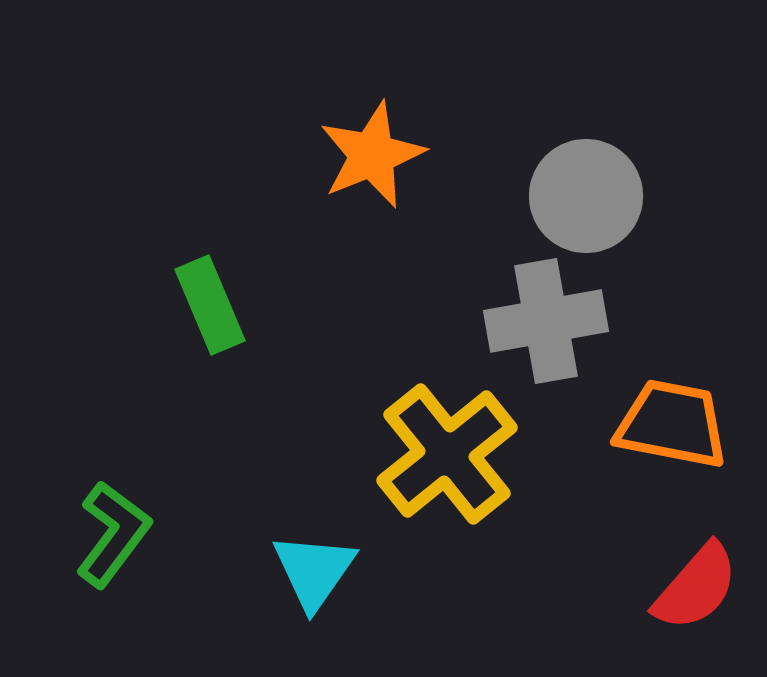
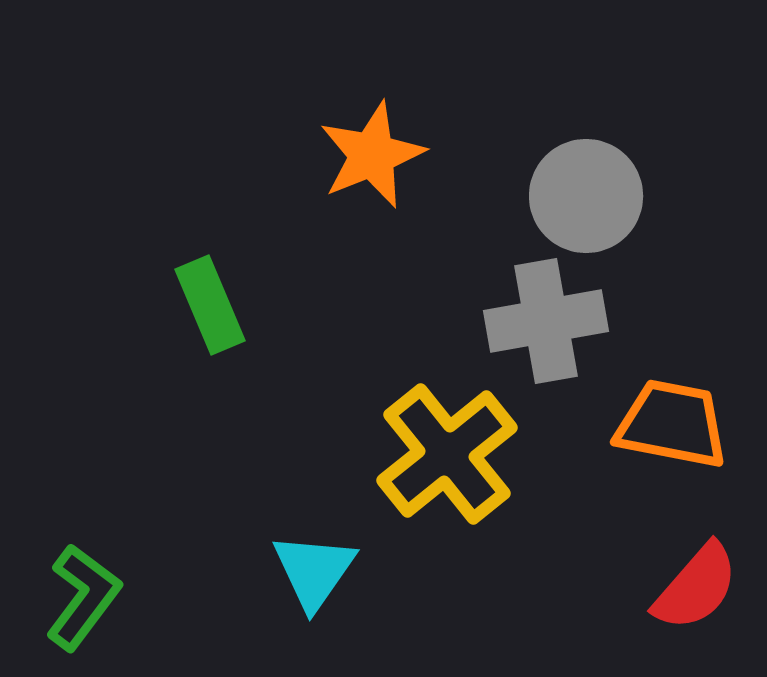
green L-shape: moved 30 px left, 63 px down
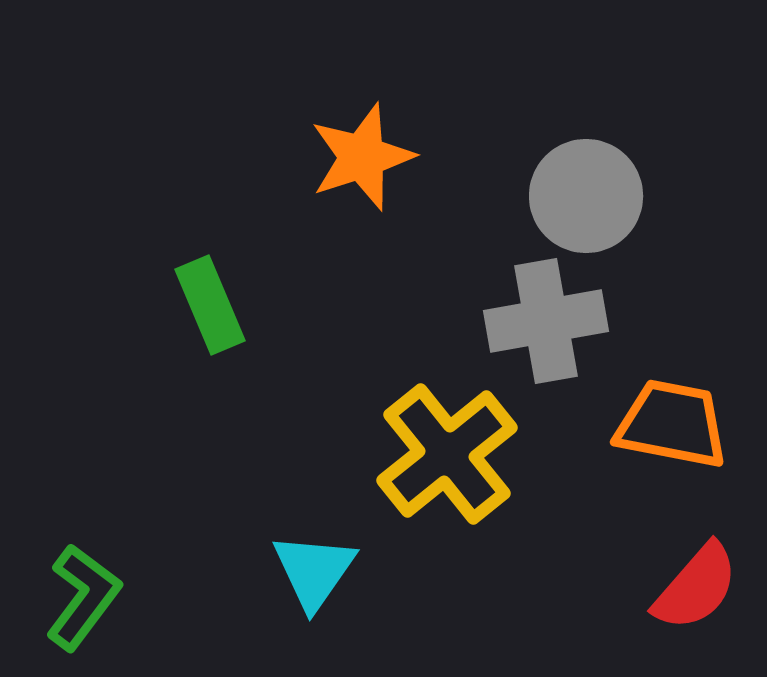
orange star: moved 10 px left, 2 px down; rotated 4 degrees clockwise
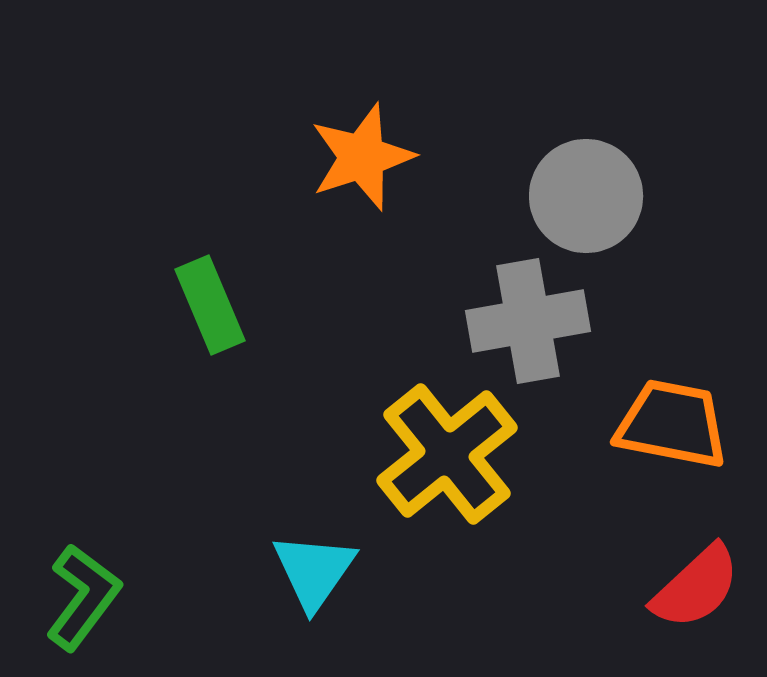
gray cross: moved 18 px left
red semicircle: rotated 6 degrees clockwise
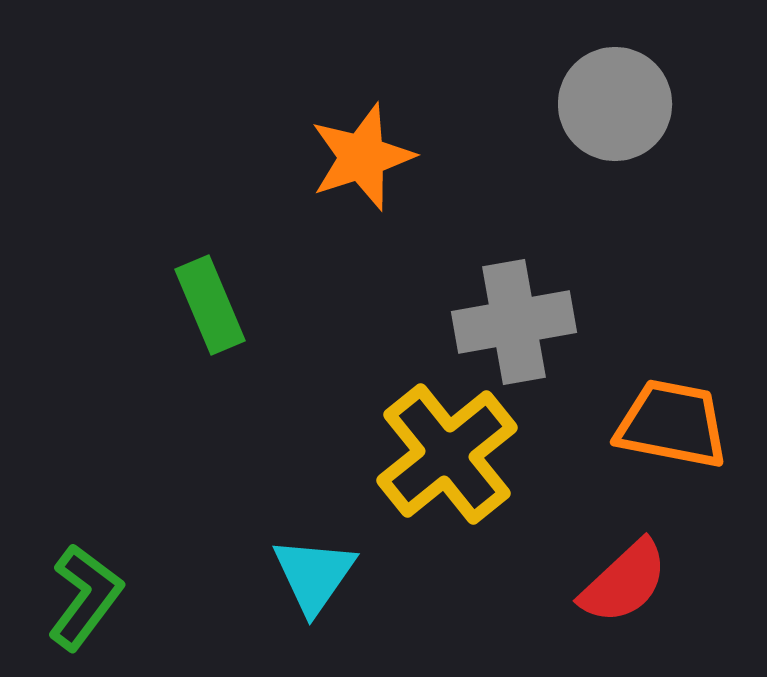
gray circle: moved 29 px right, 92 px up
gray cross: moved 14 px left, 1 px down
cyan triangle: moved 4 px down
red semicircle: moved 72 px left, 5 px up
green L-shape: moved 2 px right
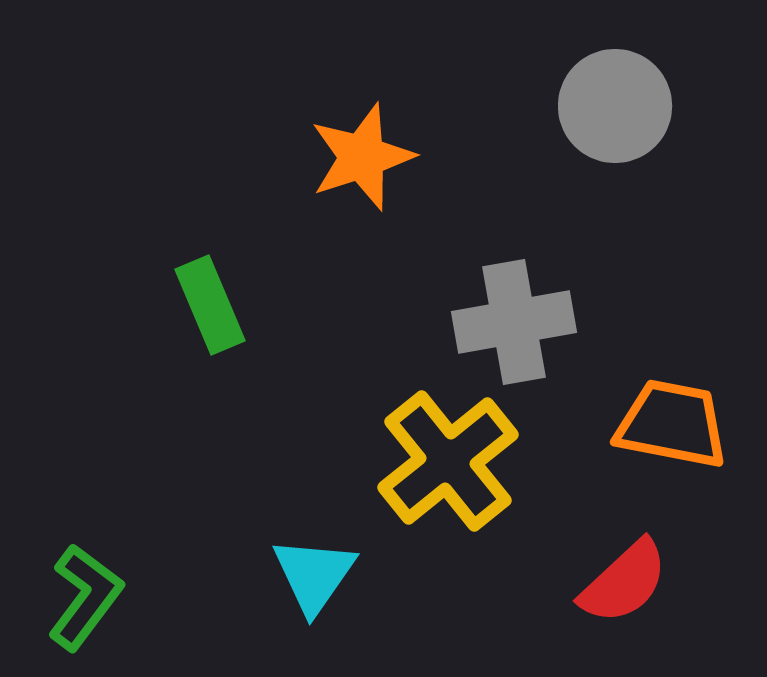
gray circle: moved 2 px down
yellow cross: moved 1 px right, 7 px down
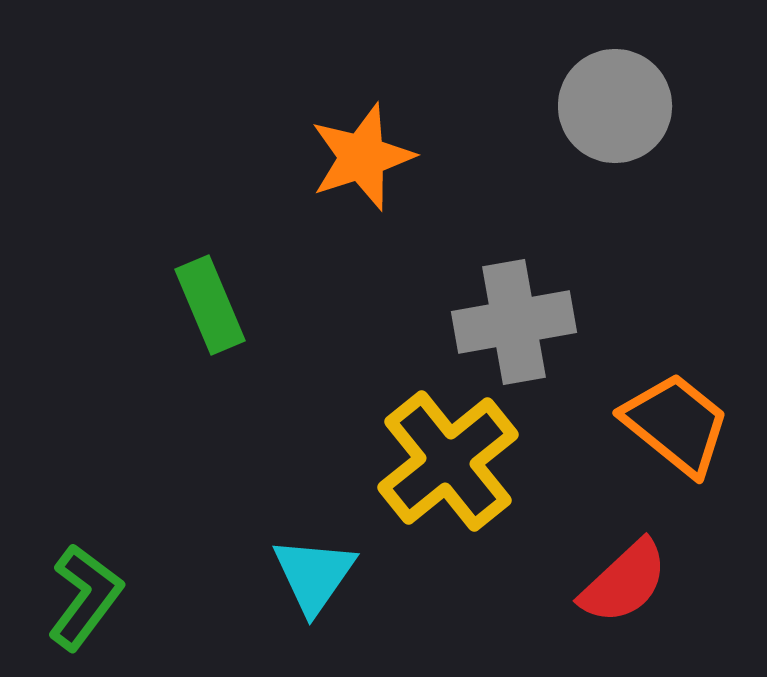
orange trapezoid: moved 4 px right; rotated 28 degrees clockwise
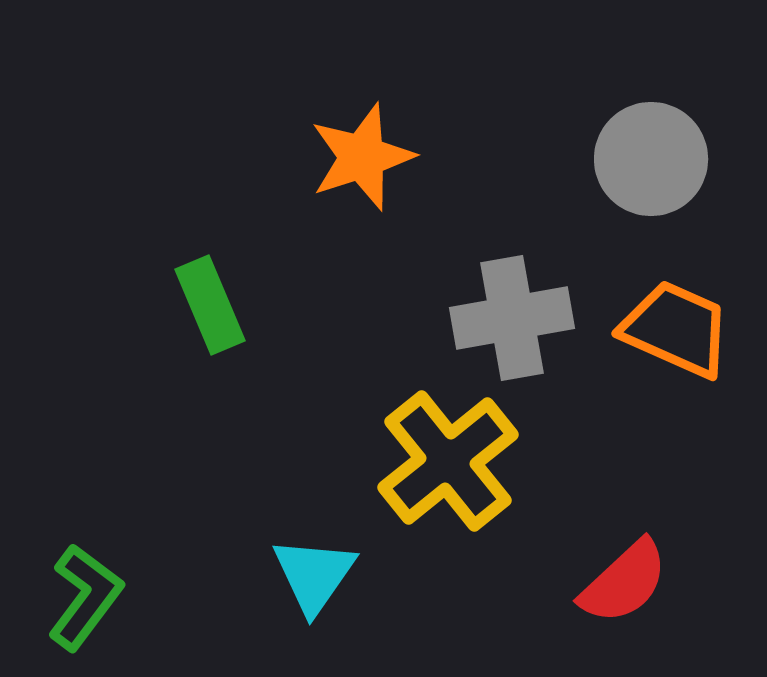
gray circle: moved 36 px right, 53 px down
gray cross: moved 2 px left, 4 px up
orange trapezoid: moved 95 px up; rotated 15 degrees counterclockwise
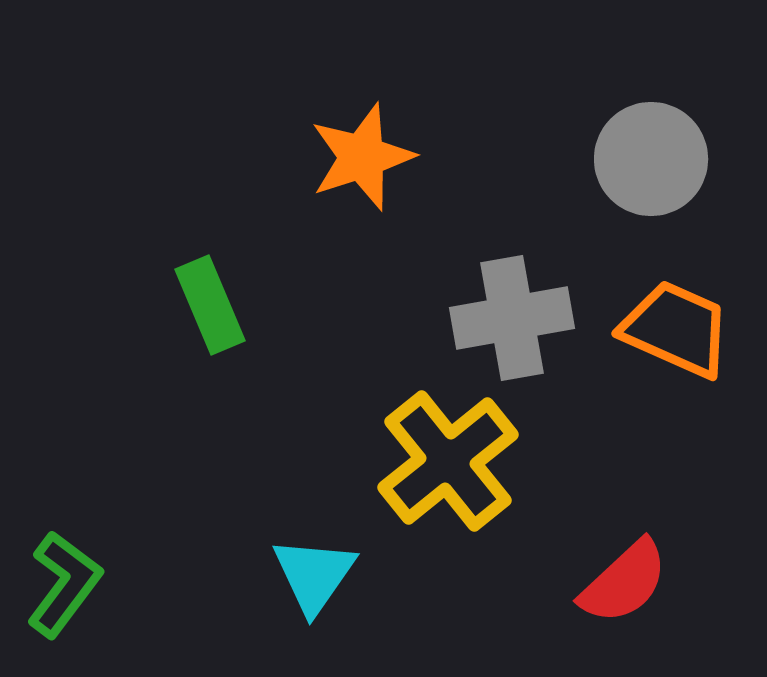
green L-shape: moved 21 px left, 13 px up
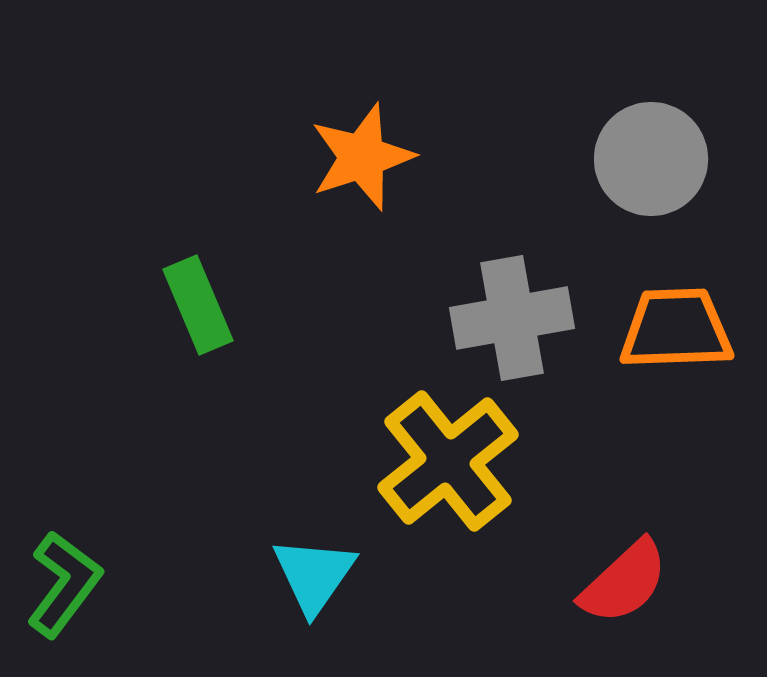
green rectangle: moved 12 px left
orange trapezoid: rotated 26 degrees counterclockwise
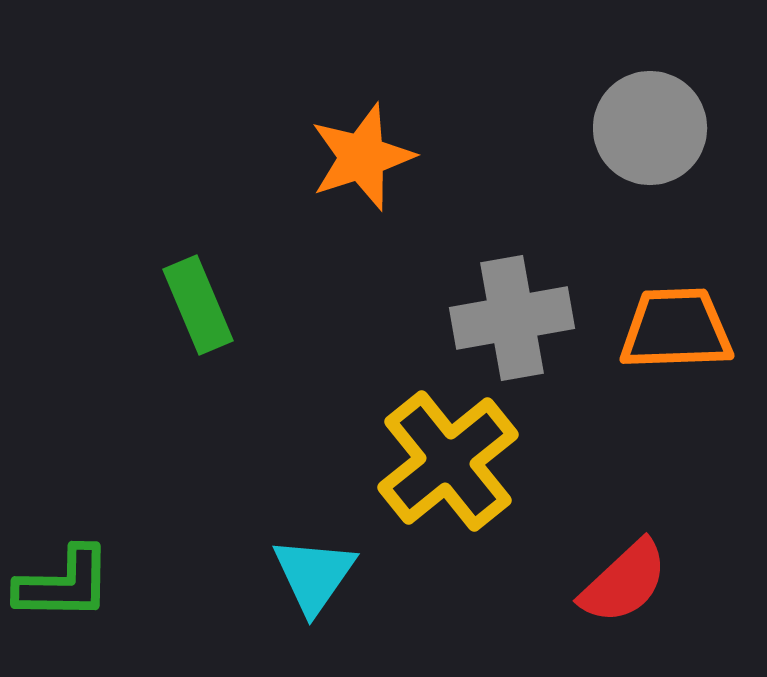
gray circle: moved 1 px left, 31 px up
green L-shape: rotated 54 degrees clockwise
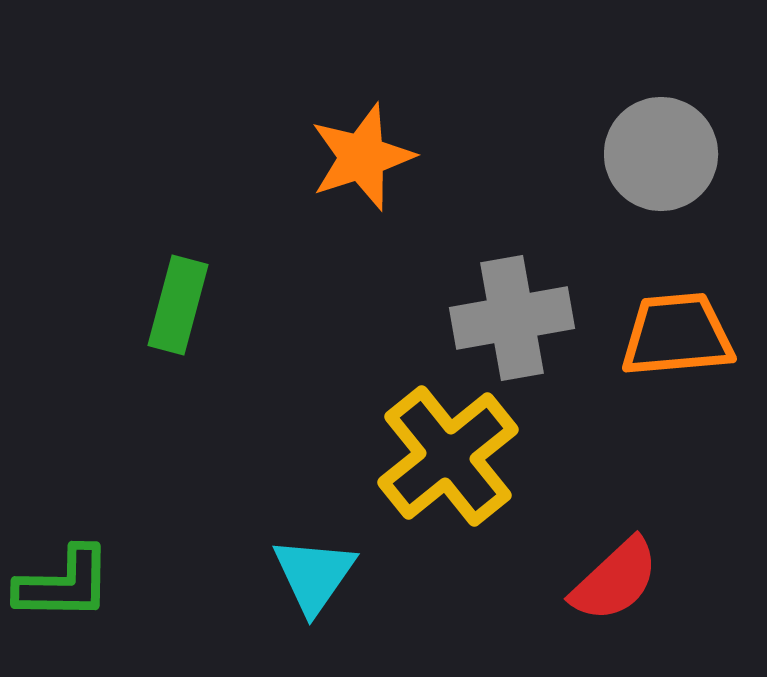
gray circle: moved 11 px right, 26 px down
green rectangle: moved 20 px left; rotated 38 degrees clockwise
orange trapezoid: moved 1 px right, 6 px down; rotated 3 degrees counterclockwise
yellow cross: moved 5 px up
red semicircle: moved 9 px left, 2 px up
